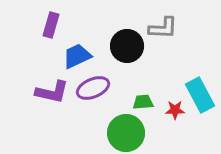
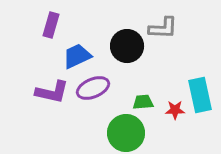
cyan rectangle: rotated 16 degrees clockwise
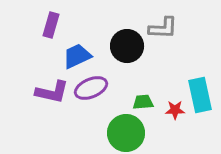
purple ellipse: moved 2 px left
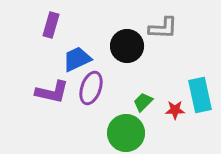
blue trapezoid: moved 3 px down
purple ellipse: rotated 48 degrees counterclockwise
green trapezoid: rotated 40 degrees counterclockwise
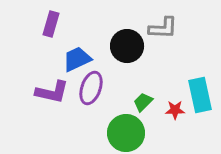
purple rectangle: moved 1 px up
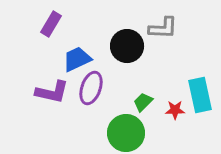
purple rectangle: rotated 15 degrees clockwise
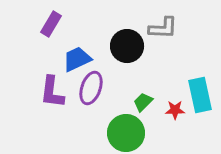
purple L-shape: rotated 84 degrees clockwise
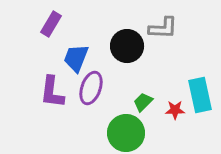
blue trapezoid: moved 1 px left, 1 px up; rotated 44 degrees counterclockwise
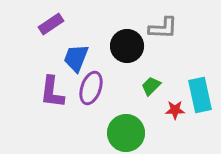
purple rectangle: rotated 25 degrees clockwise
green trapezoid: moved 8 px right, 16 px up
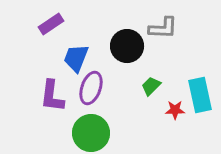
purple L-shape: moved 4 px down
green circle: moved 35 px left
